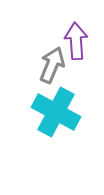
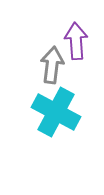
gray arrow: rotated 15 degrees counterclockwise
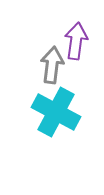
purple arrow: rotated 12 degrees clockwise
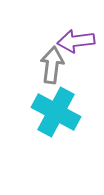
purple arrow: rotated 105 degrees counterclockwise
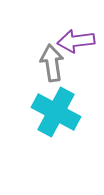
gray arrow: moved 2 px up; rotated 15 degrees counterclockwise
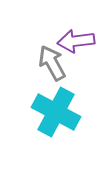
gray arrow: rotated 21 degrees counterclockwise
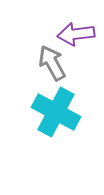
purple arrow: moved 7 px up
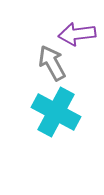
purple arrow: moved 1 px right
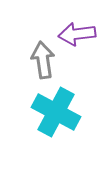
gray arrow: moved 9 px left, 3 px up; rotated 21 degrees clockwise
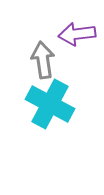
cyan cross: moved 6 px left, 8 px up
